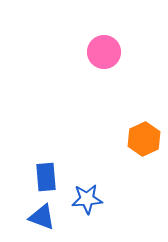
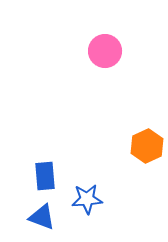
pink circle: moved 1 px right, 1 px up
orange hexagon: moved 3 px right, 7 px down
blue rectangle: moved 1 px left, 1 px up
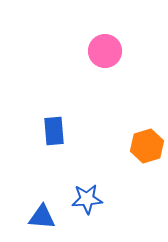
orange hexagon: rotated 8 degrees clockwise
blue rectangle: moved 9 px right, 45 px up
blue triangle: rotated 16 degrees counterclockwise
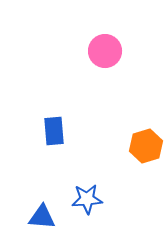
orange hexagon: moved 1 px left
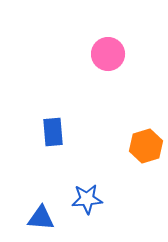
pink circle: moved 3 px right, 3 px down
blue rectangle: moved 1 px left, 1 px down
blue triangle: moved 1 px left, 1 px down
